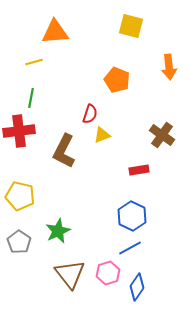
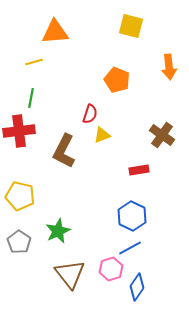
pink hexagon: moved 3 px right, 4 px up
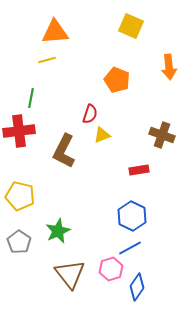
yellow square: rotated 10 degrees clockwise
yellow line: moved 13 px right, 2 px up
brown cross: rotated 15 degrees counterclockwise
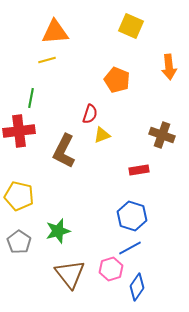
yellow pentagon: moved 1 px left
blue hexagon: rotated 8 degrees counterclockwise
green star: rotated 10 degrees clockwise
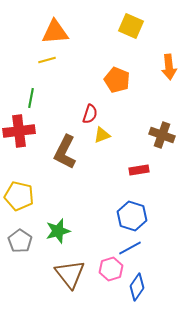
brown L-shape: moved 1 px right, 1 px down
gray pentagon: moved 1 px right, 1 px up
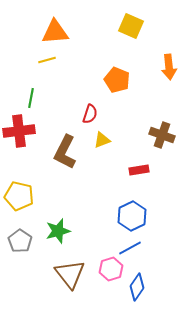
yellow triangle: moved 5 px down
blue hexagon: rotated 16 degrees clockwise
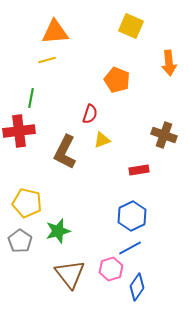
orange arrow: moved 4 px up
brown cross: moved 2 px right
yellow pentagon: moved 8 px right, 7 px down
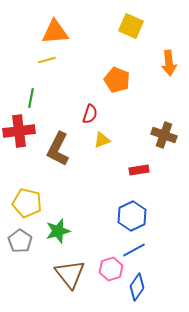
brown L-shape: moved 7 px left, 3 px up
blue line: moved 4 px right, 2 px down
